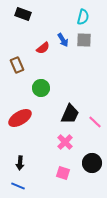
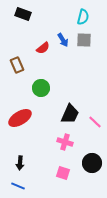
pink cross: rotated 28 degrees counterclockwise
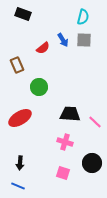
green circle: moved 2 px left, 1 px up
black trapezoid: rotated 110 degrees counterclockwise
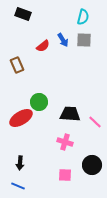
red semicircle: moved 2 px up
green circle: moved 15 px down
red ellipse: moved 1 px right
black circle: moved 2 px down
pink square: moved 2 px right, 2 px down; rotated 16 degrees counterclockwise
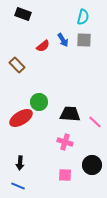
brown rectangle: rotated 21 degrees counterclockwise
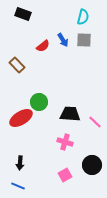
pink square: rotated 32 degrees counterclockwise
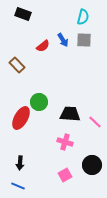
red ellipse: rotated 30 degrees counterclockwise
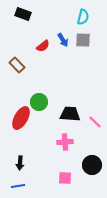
gray square: moved 1 px left
pink cross: rotated 21 degrees counterclockwise
pink square: moved 3 px down; rotated 32 degrees clockwise
blue line: rotated 32 degrees counterclockwise
